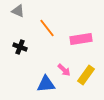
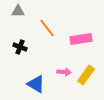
gray triangle: rotated 24 degrees counterclockwise
pink arrow: moved 2 px down; rotated 40 degrees counterclockwise
blue triangle: moved 10 px left; rotated 36 degrees clockwise
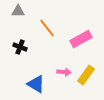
pink rectangle: rotated 20 degrees counterclockwise
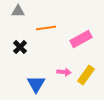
orange line: moved 1 px left; rotated 60 degrees counterclockwise
black cross: rotated 24 degrees clockwise
blue triangle: rotated 30 degrees clockwise
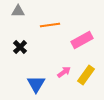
orange line: moved 4 px right, 3 px up
pink rectangle: moved 1 px right, 1 px down
pink arrow: rotated 40 degrees counterclockwise
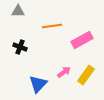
orange line: moved 2 px right, 1 px down
black cross: rotated 24 degrees counterclockwise
blue triangle: moved 2 px right; rotated 12 degrees clockwise
